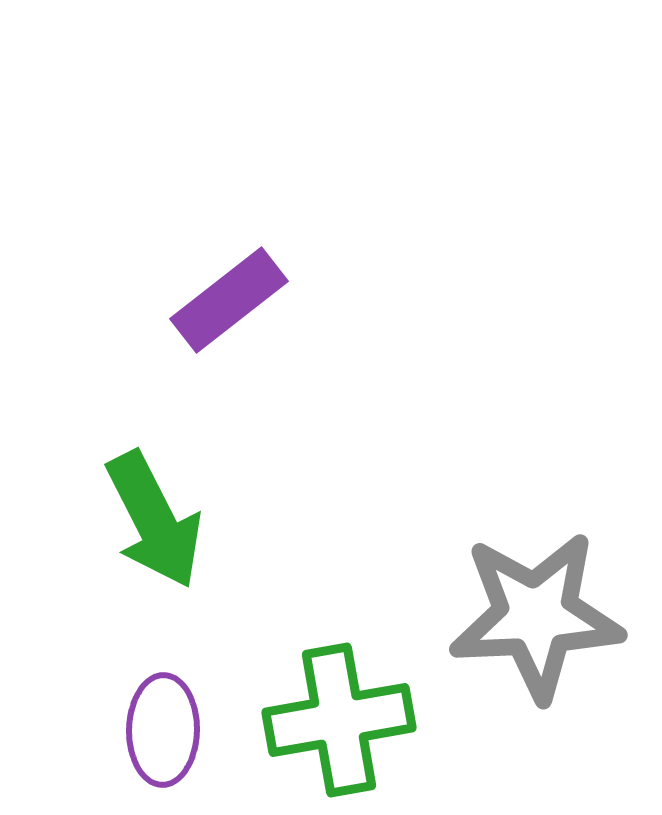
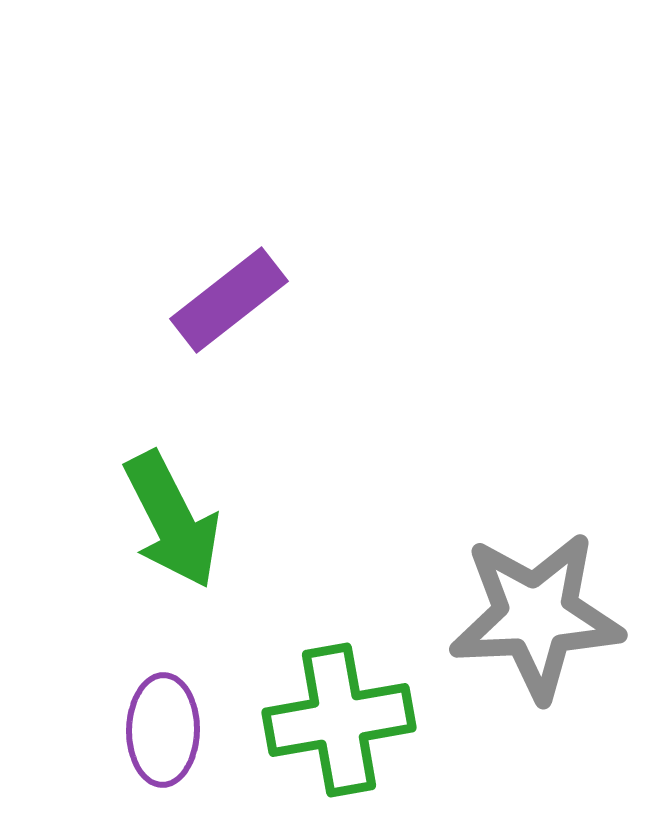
green arrow: moved 18 px right
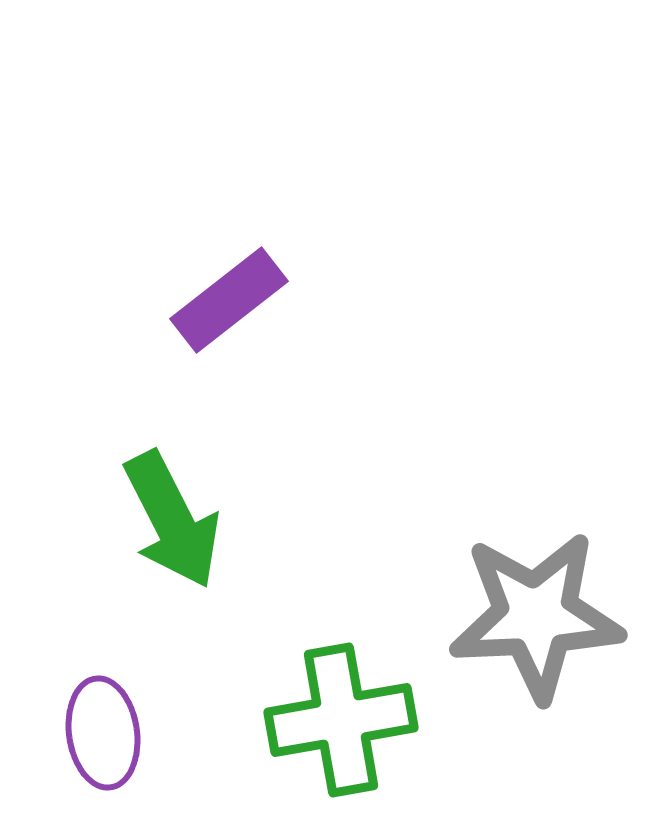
green cross: moved 2 px right
purple ellipse: moved 60 px left, 3 px down; rotated 9 degrees counterclockwise
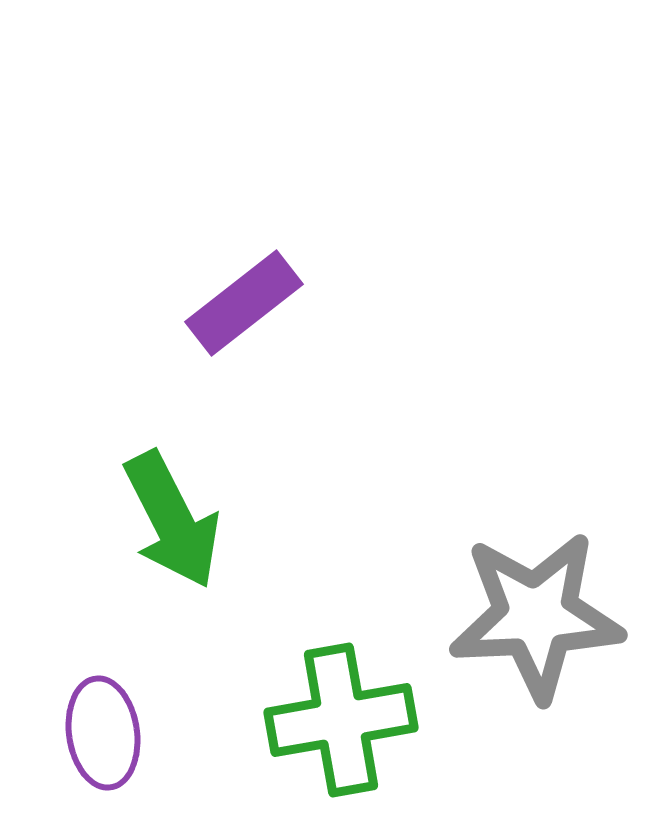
purple rectangle: moved 15 px right, 3 px down
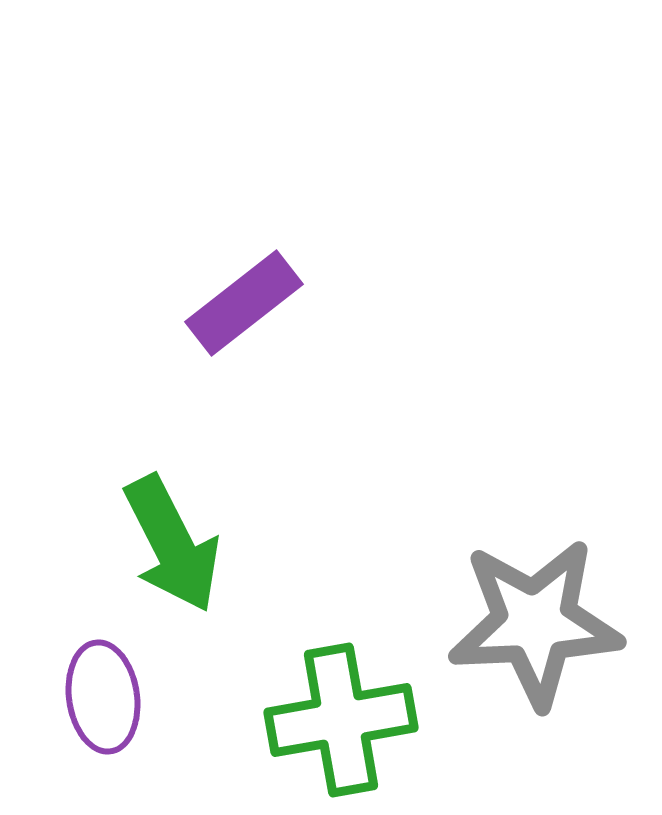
green arrow: moved 24 px down
gray star: moved 1 px left, 7 px down
purple ellipse: moved 36 px up
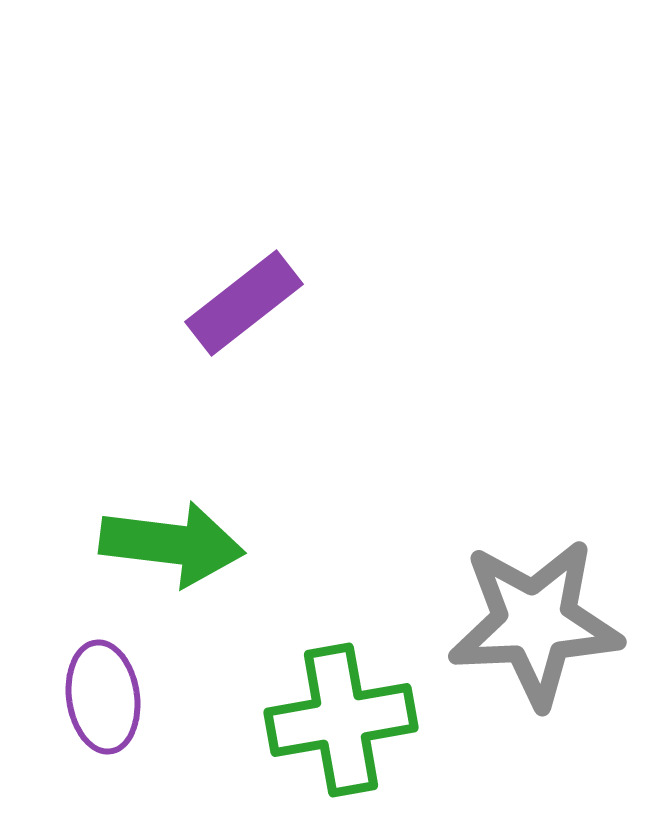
green arrow: rotated 56 degrees counterclockwise
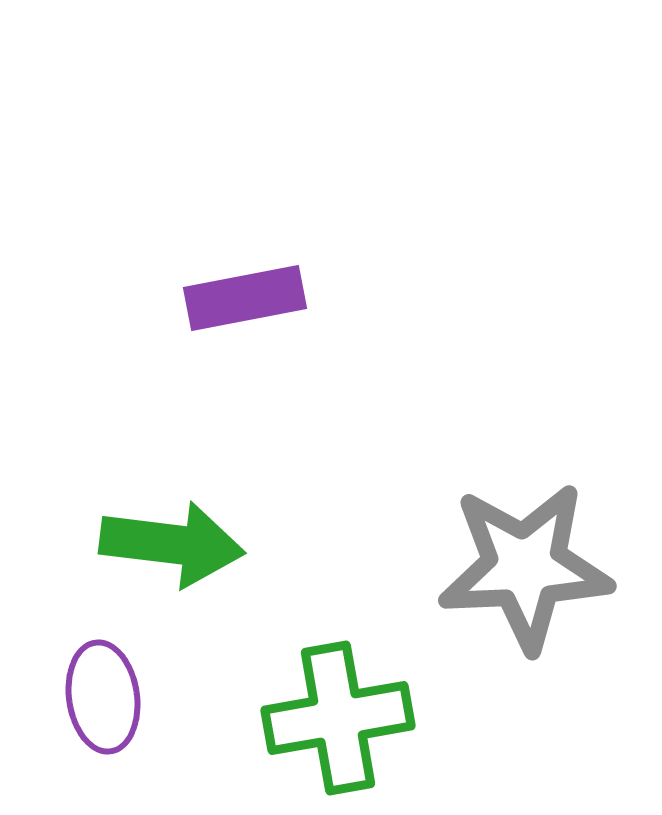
purple rectangle: moved 1 px right, 5 px up; rotated 27 degrees clockwise
gray star: moved 10 px left, 56 px up
green cross: moved 3 px left, 2 px up
